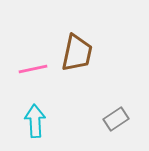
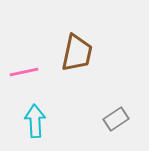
pink line: moved 9 px left, 3 px down
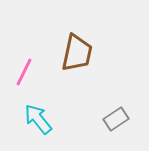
pink line: rotated 52 degrees counterclockwise
cyan arrow: moved 3 px right, 2 px up; rotated 36 degrees counterclockwise
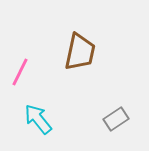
brown trapezoid: moved 3 px right, 1 px up
pink line: moved 4 px left
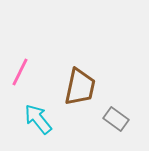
brown trapezoid: moved 35 px down
gray rectangle: rotated 70 degrees clockwise
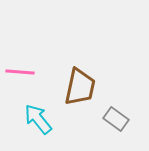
pink line: rotated 68 degrees clockwise
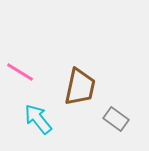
pink line: rotated 28 degrees clockwise
